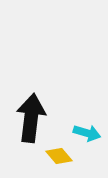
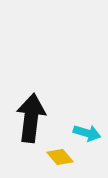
yellow diamond: moved 1 px right, 1 px down
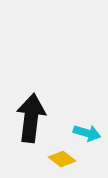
yellow diamond: moved 2 px right, 2 px down; rotated 12 degrees counterclockwise
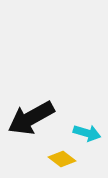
black arrow: rotated 126 degrees counterclockwise
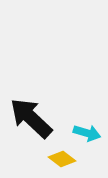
black arrow: rotated 72 degrees clockwise
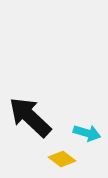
black arrow: moved 1 px left, 1 px up
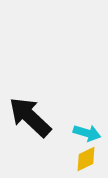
yellow diamond: moved 24 px right; rotated 64 degrees counterclockwise
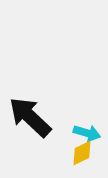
yellow diamond: moved 4 px left, 6 px up
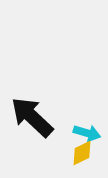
black arrow: moved 2 px right
